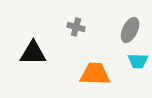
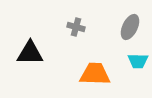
gray ellipse: moved 3 px up
black triangle: moved 3 px left
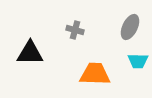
gray cross: moved 1 px left, 3 px down
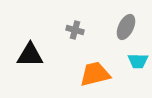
gray ellipse: moved 4 px left
black triangle: moved 2 px down
orange trapezoid: rotated 16 degrees counterclockwise
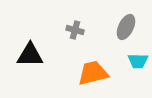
orange trapezoid: moved 2 px left, 1 px up
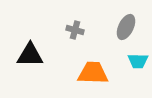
orange trapezoid: rotated 16 degrees clockwise
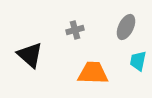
gray cross: rotated 30 degrees counterclockwise
black triangle: rotated 40 degrees clockwise
cyan trapezoid: rotated 100 degrees clockwise
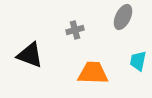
gray ellipse: moved 3 px left, 10 px up
black triangle: rotated 20 degrees counterclockwise
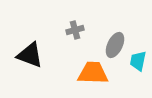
gray ellipse: moved 8 px left, 28 px down
